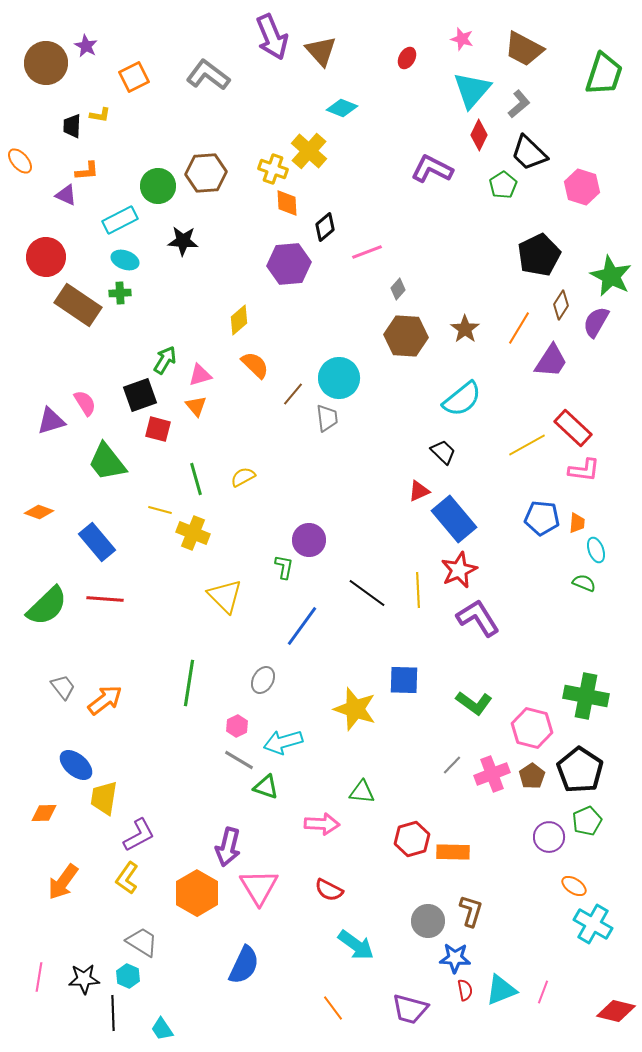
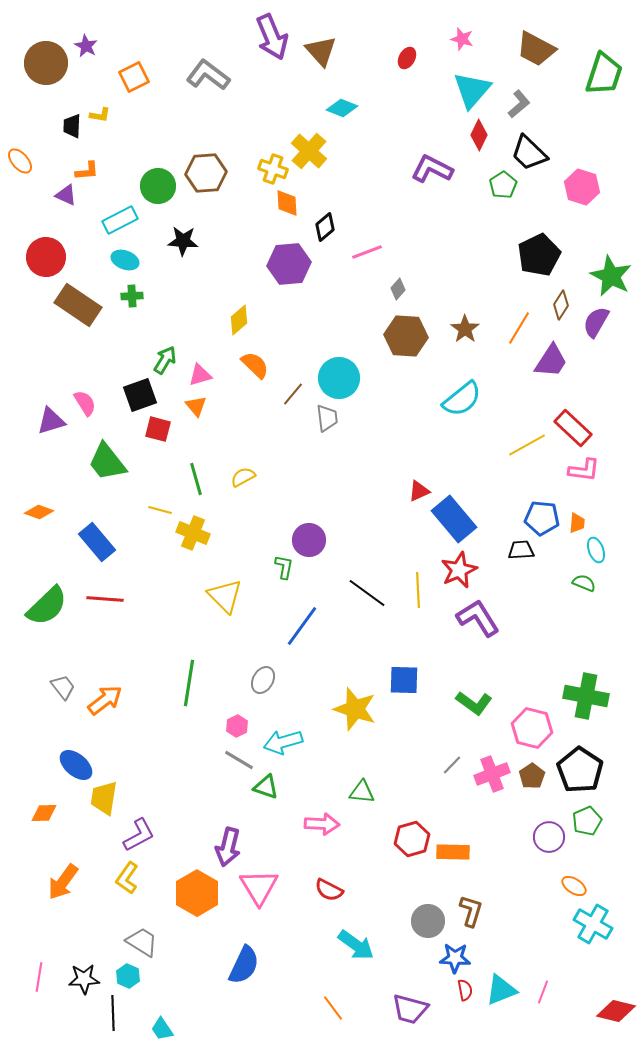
brown trapezoid at (524, 49): moved 12 px right
green cross at (120, 293): moved 12 px right, 3 px down
black trapezoid at (443, 452): moved 78 px right, 98 px down; rotated 48 degrees counterclockwise
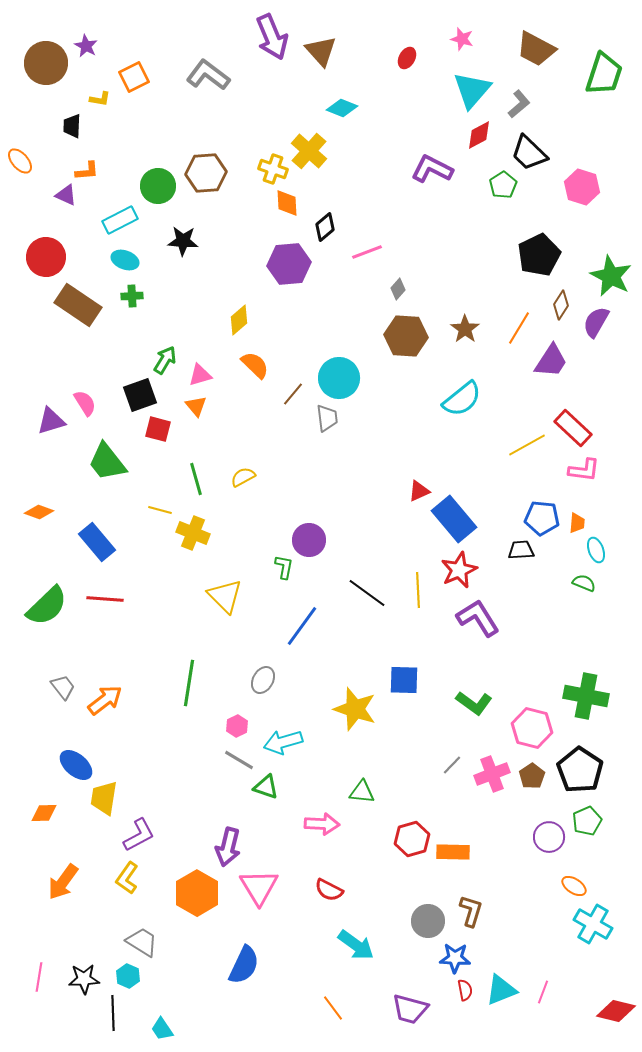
yellow L-shape at (100, 115): moved 16 px up
red diamond at (479, 135): rotated 36 degrees clockwise
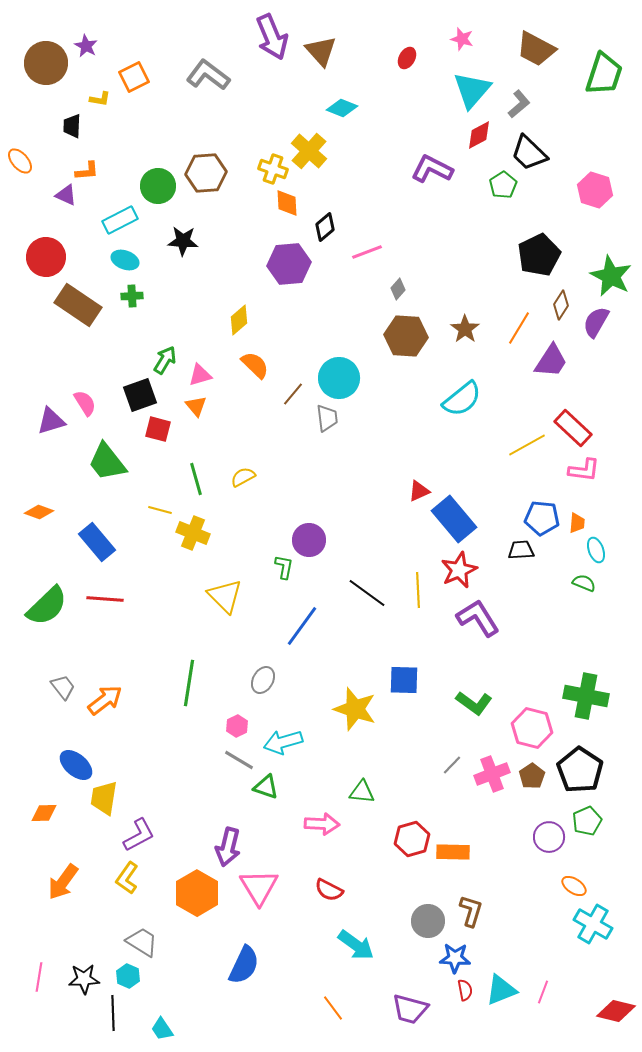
pink hexagon at (582, 187): moved 13 px right, 3 px down
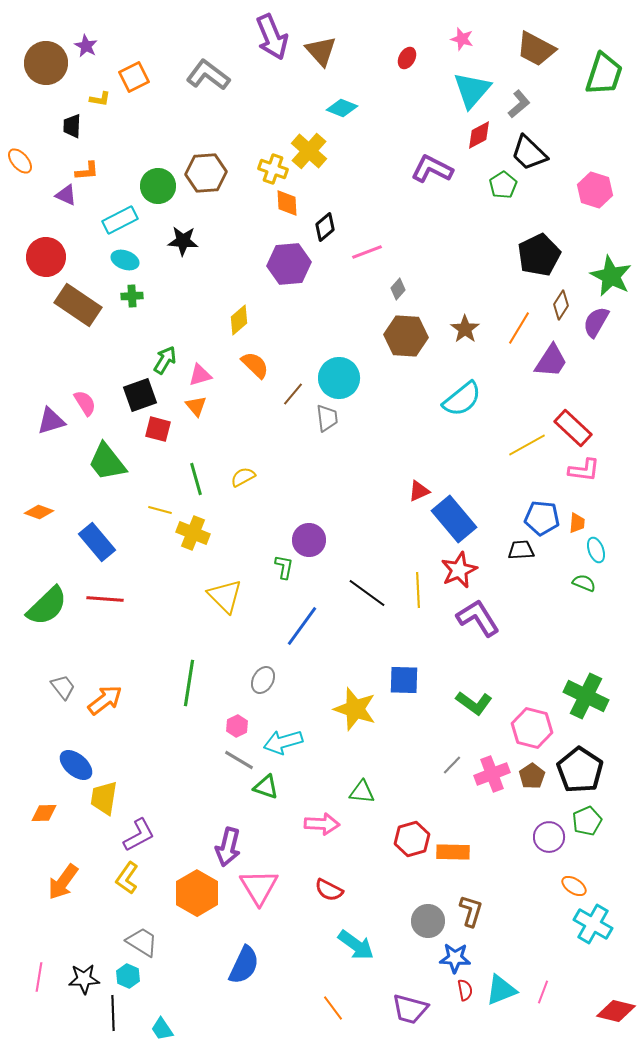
green cross at (586, 696): rotated 15 degrees clockwise
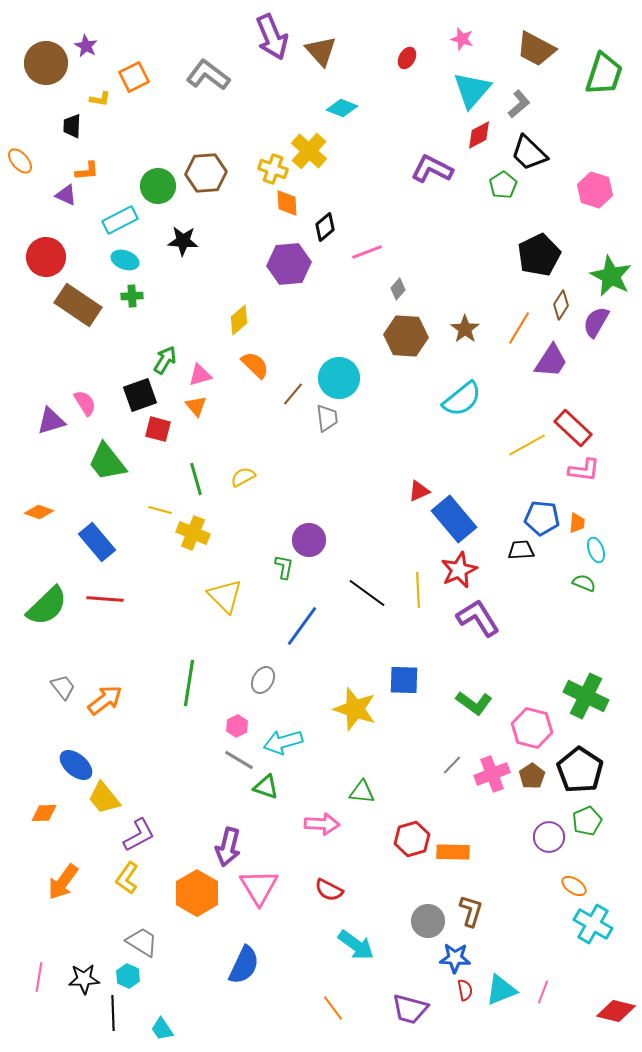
yellow trapezoid at (104, 798): rotated 48 degrees counterclockwise
